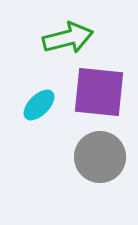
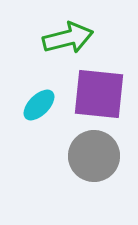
purple square: moved 2 px down
gray circle: moved 6 px left, 1 px up
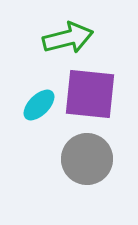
purple square: moved 9 px left
gray circle: moved 7 px left, 3 px down
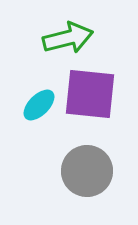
gray circle: moved 12 px down
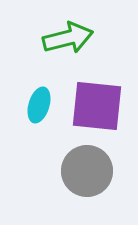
purple square: moved 7 px right, 12 px down
cyan ellipse: rotated 28 degrees counterclockwise
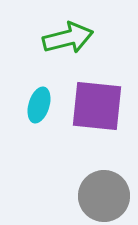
gray circle: moved 17 px right, 25 px down
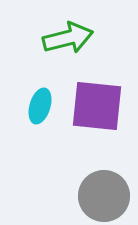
cyan ellipse: moved 1 px right, 1 px down
